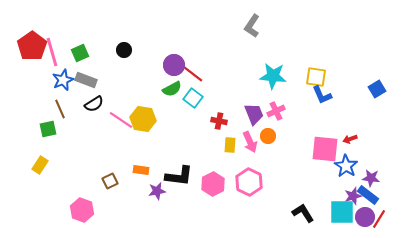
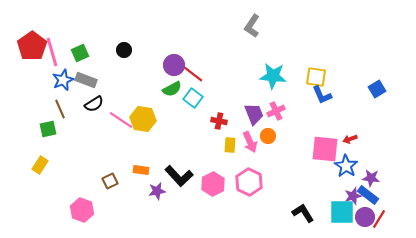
black L-shape at (179, 176): rotated 40 degrees clockwise
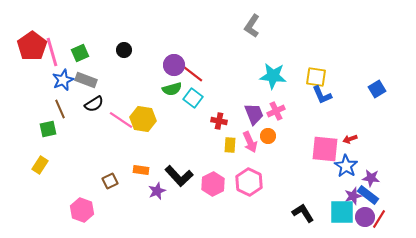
green semicircle at (172, 89): rotated 12 degrees clockwise
purple star at (157, 191): rotated 12 degrees counterclockwise
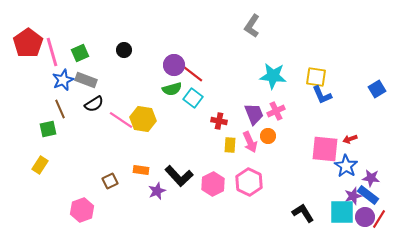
red pentagon at (32, 46): moved 4 px left, 3 px up
pink hexagon at (82, 210): rotated 20 degrees clockwise
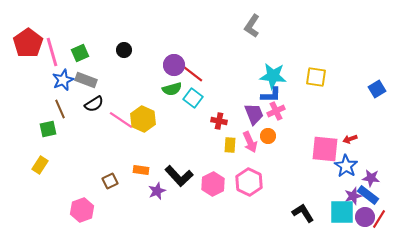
blue L-shape at (322, 95): moved 51 px left; rotated 65 degrees counterclockwise
yellow hexagon at (143, 119): rotated 15 degrees clockwise
